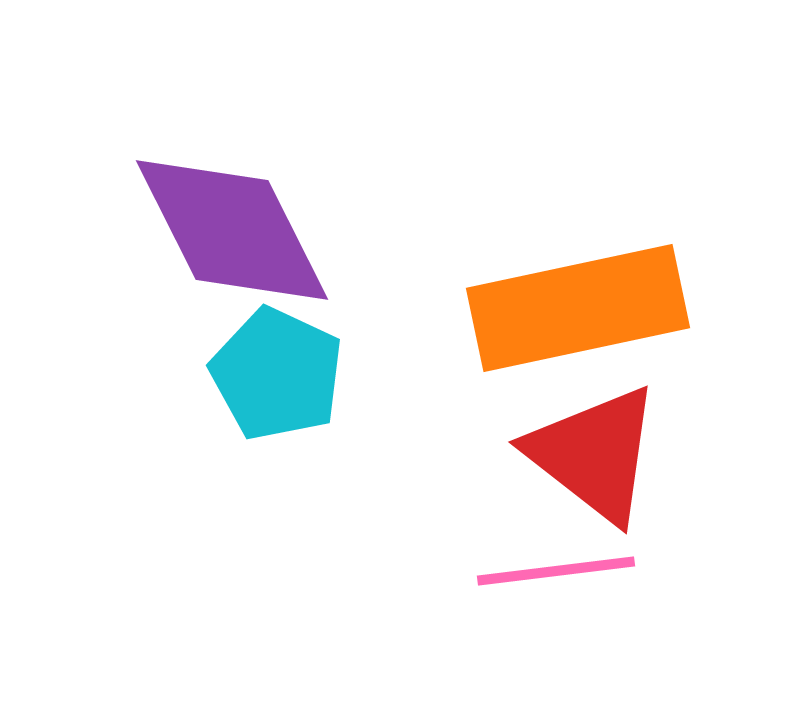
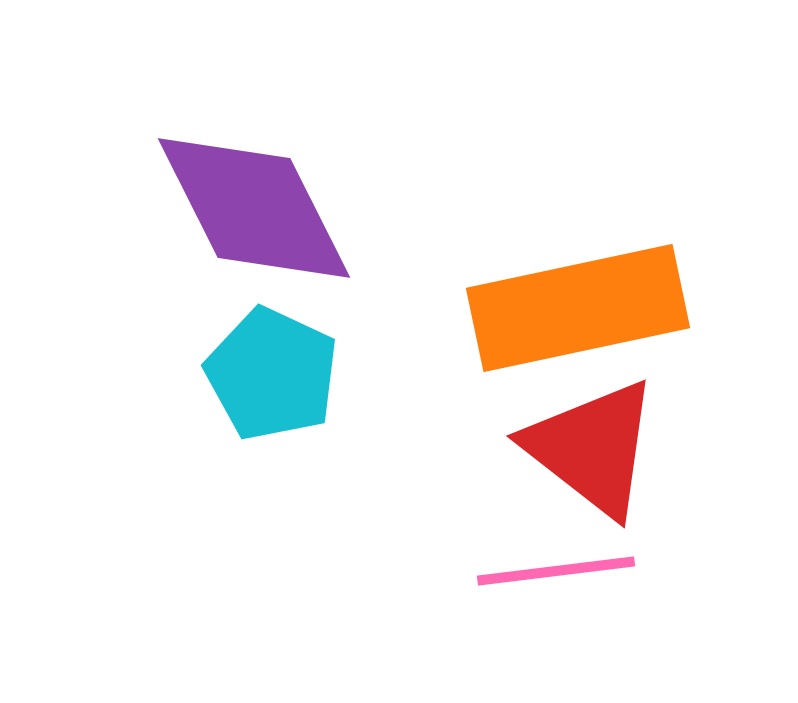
purple diamond: moved 22 px right, 22 px up
cyan pentagon: moved 5 px left
red triangle: moved 2 px left, 6 px up
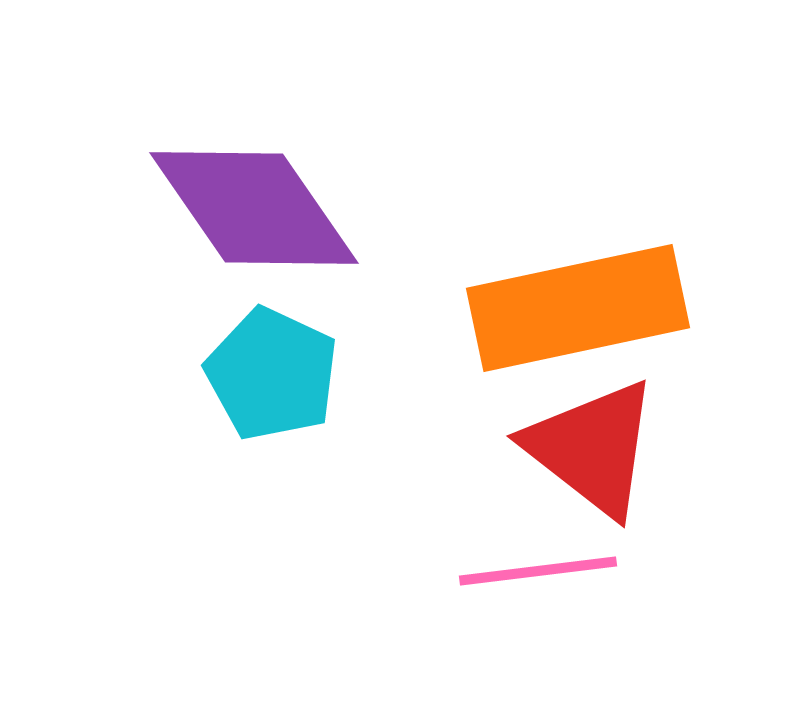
purple diamond: rotated 8 degrees counterclockwise
pink line: moved 18 px left
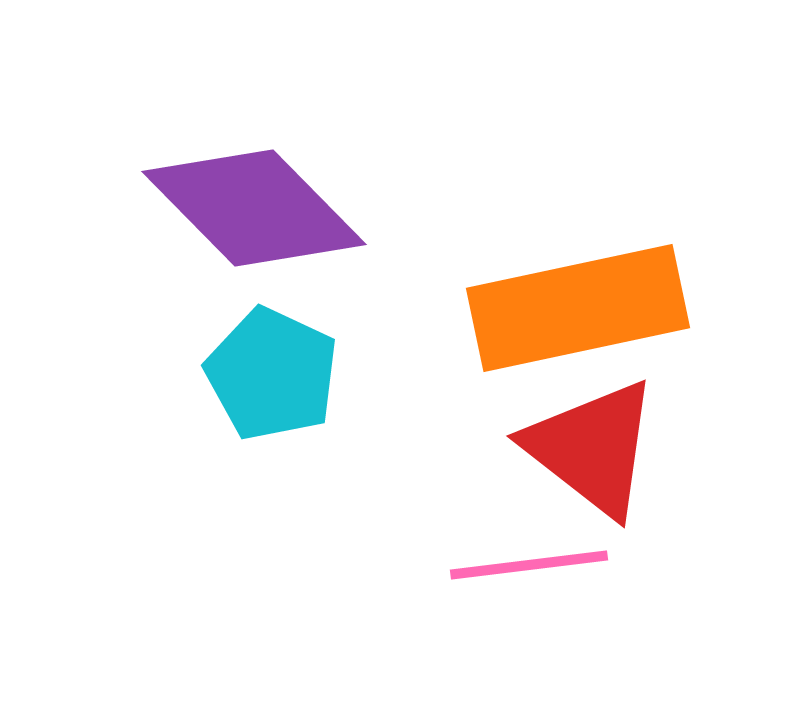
purple diamond: rotated 10 degrees counterclockwise
pink line: moved 9 px left, 6 px up
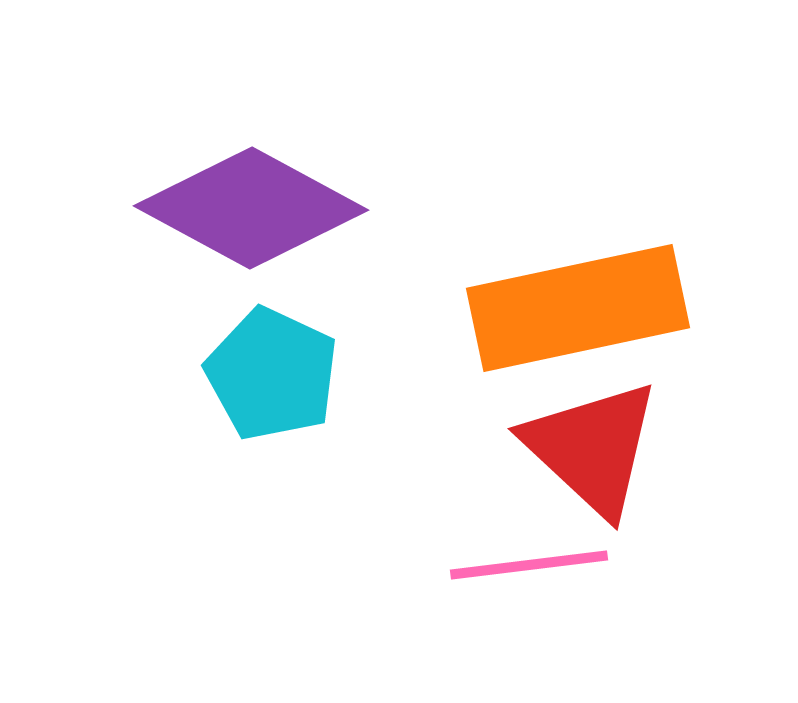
purple diamond: moved 3 px left; rotated 17 degrees counterclockwise
red triangle: rotated 5 degrees clockwise
